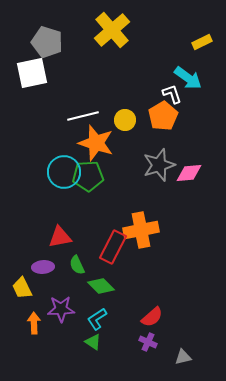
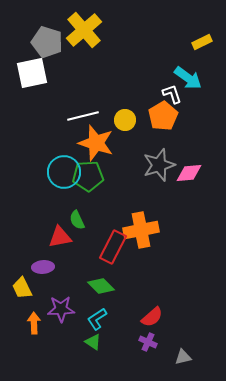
yellow cross: moved 28 px left
green semicircle: moved 45 px up
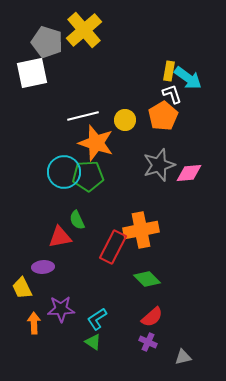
yellow rectangle: moved 33 px left, 29 px down; rotated 54 degrees counterclockwise
green diamond: moved 46 px right, 7 px up
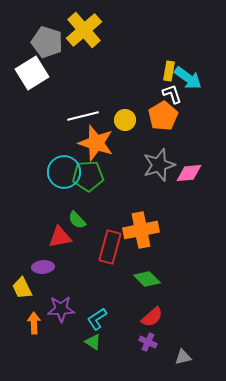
white square: rotated 20 degrees counterclockwise
green semicircle: rotated 18 degrees counterclockwise
red rectangle: moved 3 px left; rotated 12 degrees counterclockwise
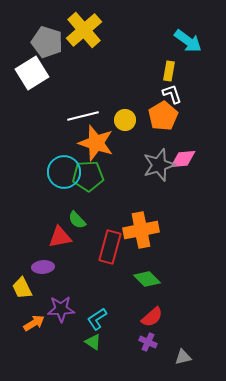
cyan arrow: moved 37 px up
pink diamond: moved 6 px left, 14 px up
orange arrow: rotated 60 degrees clockwise
